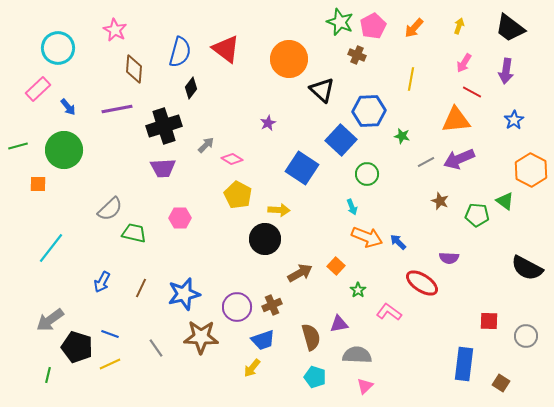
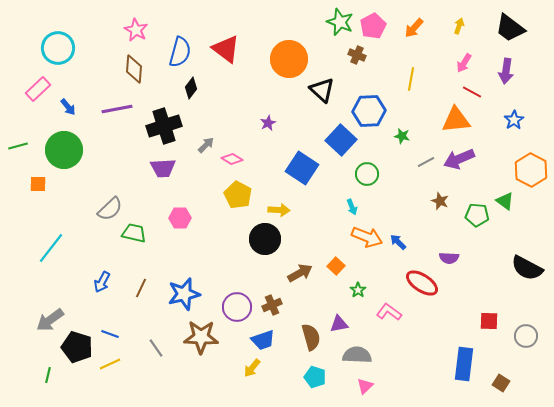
pink star at (115, 30): moved 21 px right
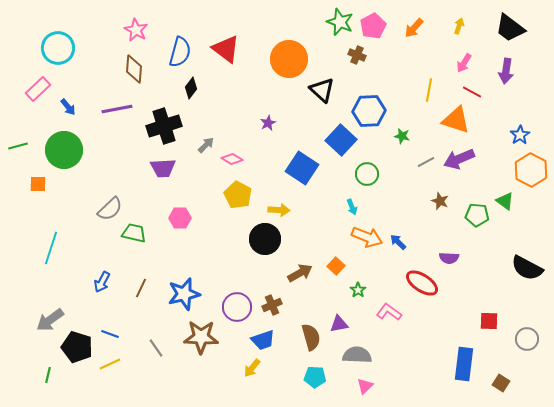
yellow line at (411, 79): moved 18 px right, 11 px down
orange triangle at (456, 120): rotated 24 degrees clockwise
blue star at (514, 120): moved 6 px right, 15 px down
cyan line at (51, 248): rotated 20 degrees counterclockwise
gray circle at (526, 336): moved 1 px right, 3 px down
cyan pentagon at (315, 377): rotated 15 degrees counterclockwise
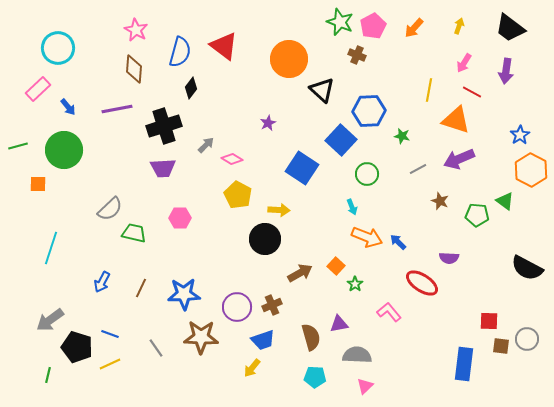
red triangle at (226, 49): moved 2 px left, 3 px up
gray line at (426, 162): moved 8 px left, 7 px down
green star at (358, 290): moved 3 px left, 6 px up
blue star at (184, 294): rotated 12 degrees clockwise
pink L-shape at (389, 312): rotated 15 degrees clockwise
brown square at (501, 383): moved 37 px up; rotated 24 degrees counterclockwise
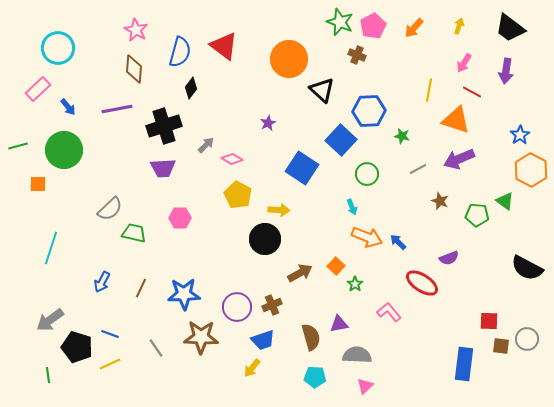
purple semicircle at (449, 258): rotated 24 degrees counterclockwise
green line at (48, 375): rotated 21 degrees counterclockwise
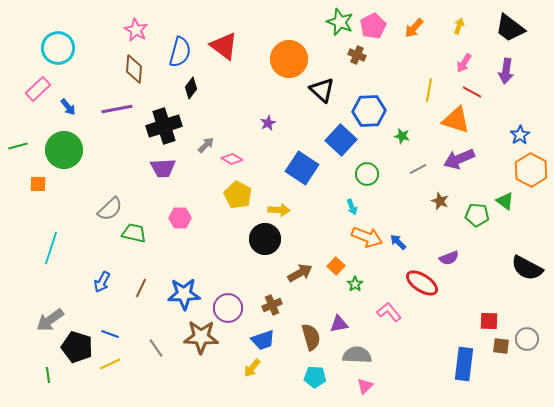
purple circle at (237, 307): moved 9 px left, 1 px down
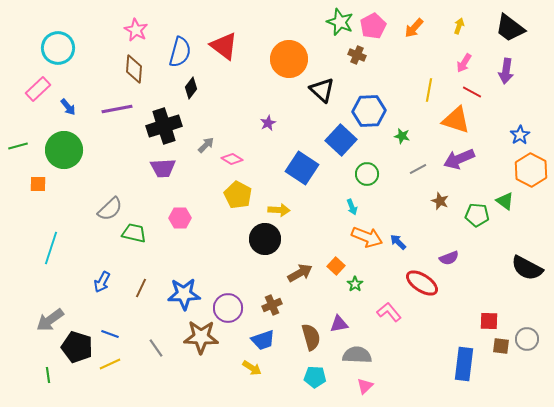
yellow arrow at (252, 368): rotated 96 degrees counterclockwise
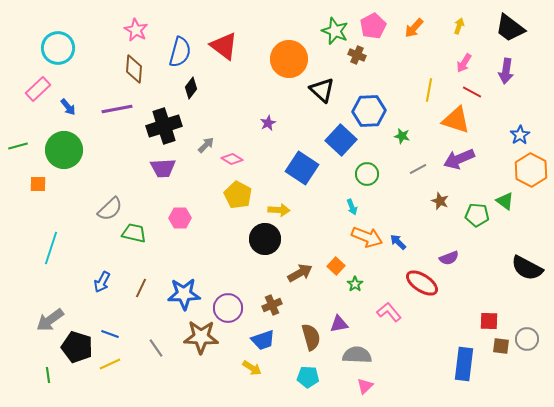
green star at (340, 22): moved 5 px left, 9 px down
cyan pentagon at (315, 377): moved 7 px left
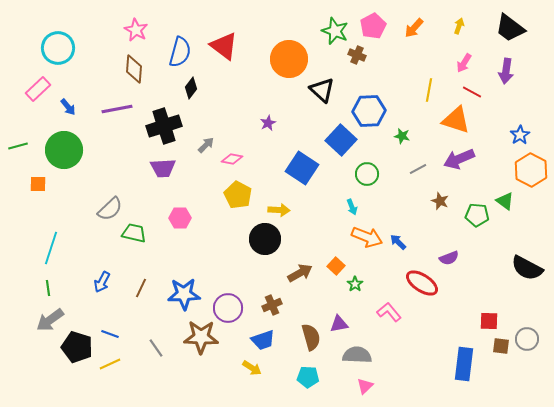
pink diamond at (232, 159): rotated 20 degrees counterclockwise
green line at (48, 375): moved 87 px up
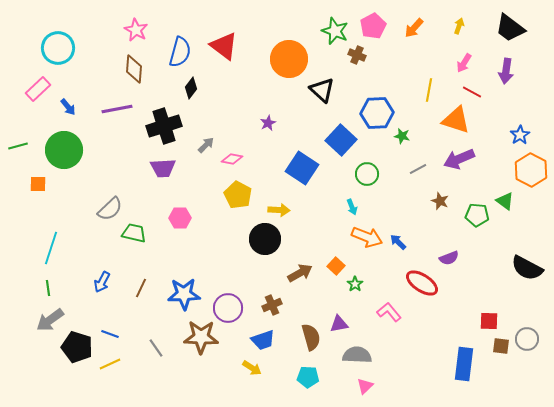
blue hexagon at (369, 111): moved 8 px right, 2 px down
